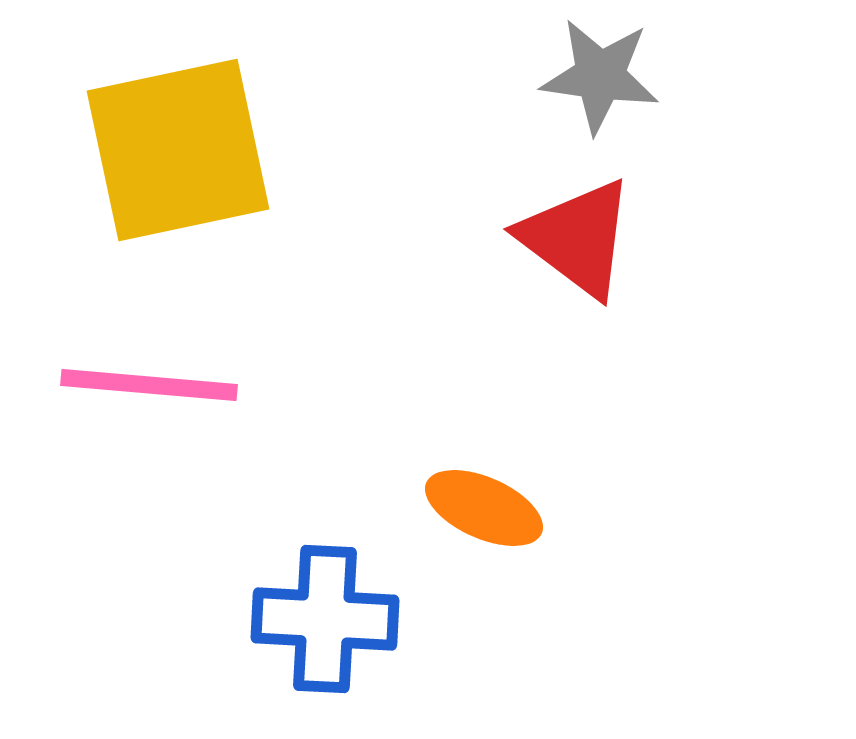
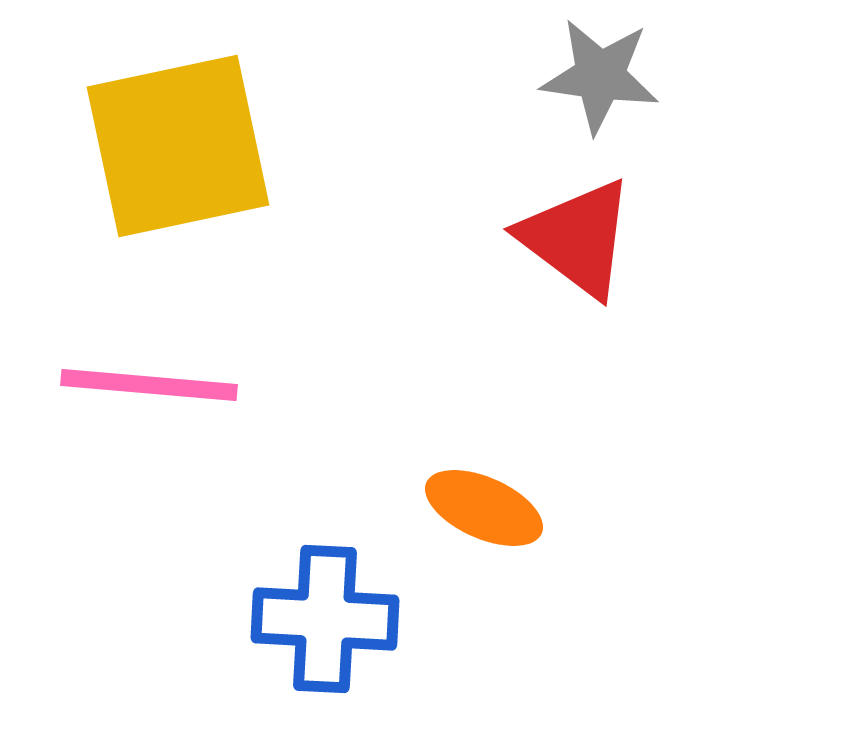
yellow square: moved 4 px up
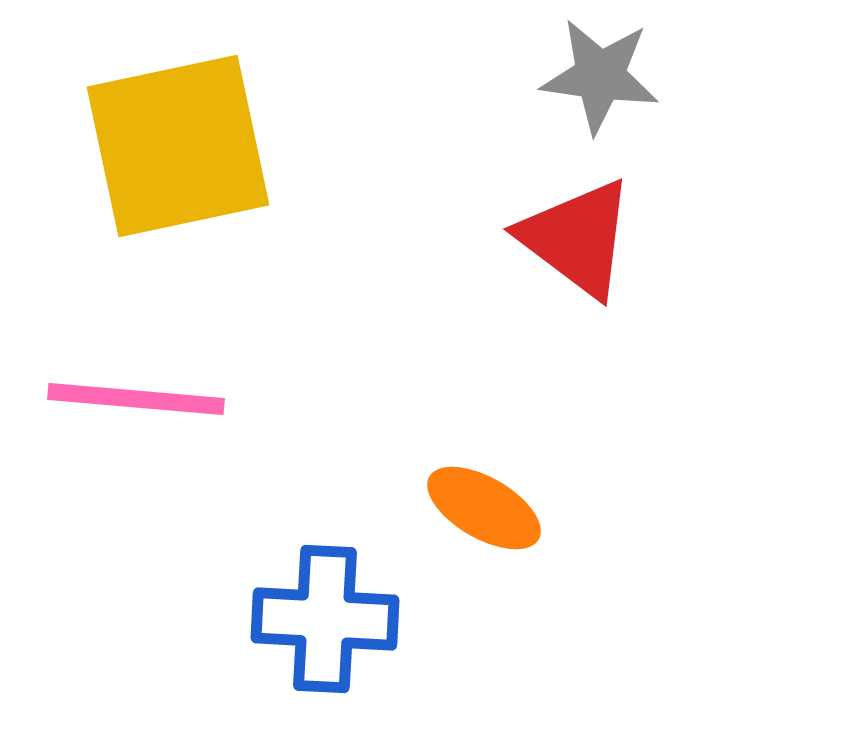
pink line: moved 13 px left, 14 px down
orange ellipse: rotated 6 degrees clockwise
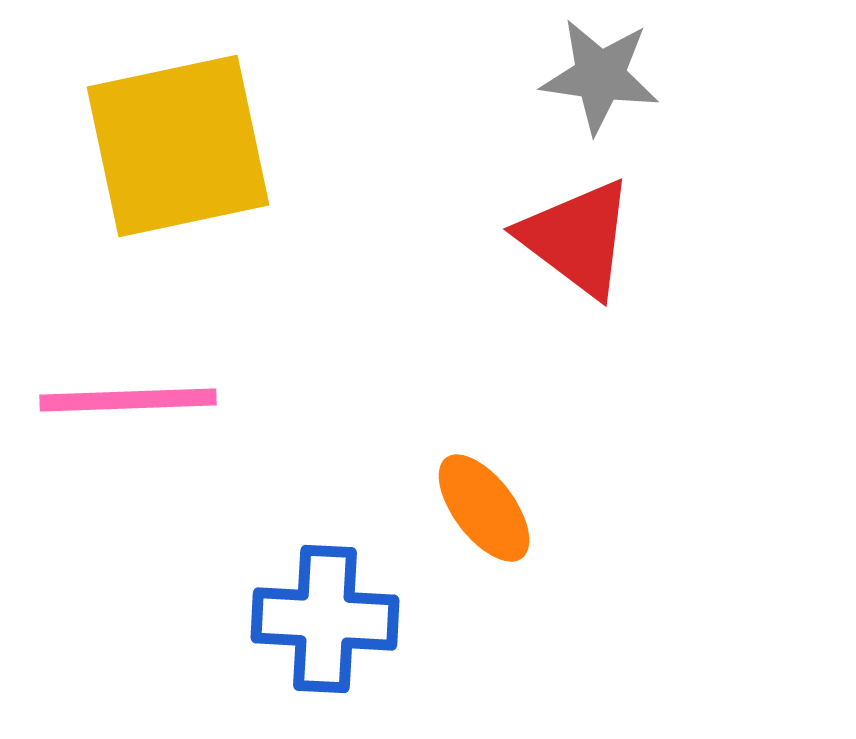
pink line: moved 8 px left, 1 px down; rotated 7 degrees counterclockwise
orange ellipse: rotated 23 degrees clockwise
